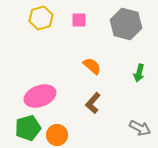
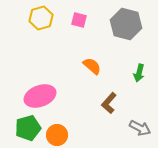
pink square: rotated 14 degrees clockwise
brown L-shape: moved 16 px right
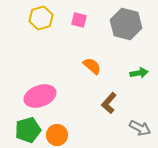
green arrow: rotated 114 degrees counterclockwise
green pentagon: moved 2 px down
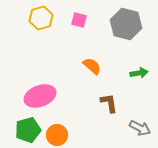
brown L-shape: rotated 130 degrees clockwise
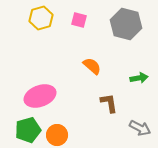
green arrow: moved 5 px down
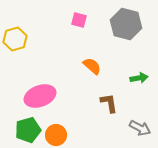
yellow hexagon: moved 26 px left, 21 px down
orange circle: moved 1 px left
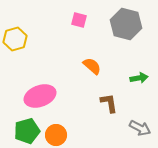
green pentagon: moved 1 px left, 1 px down
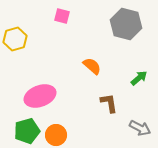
pink square: moved 17 px left, 4 px up
green arrow: rotated 30 degrees counterclockwise
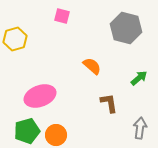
gray hexagon: moved 4 px down
gray arrow: rotated 110 degrees counterclockwise
